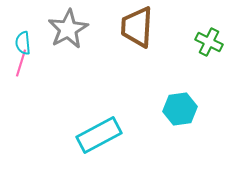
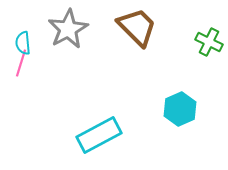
brown trapezoid: rotated 132 degrees clockwise
cyan hexagon: rotated 16 degrees counterclockwise
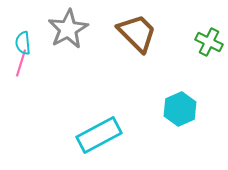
brown trapezoid: moved 6 px down
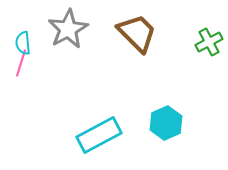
green cross: rotated 36 degrees clockwise
cyan hexagon: moved 14 px left, 14 px down
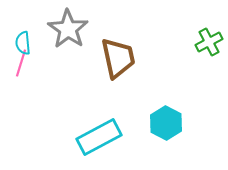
gray star: rotated 9 degrees counterclockwise
brown trapezoid: moved 19 px left, 25 px down; rotated 33 degrees clockwise
cyan hexagon: rotated 8 degrees counterclockwise
cyan rectangle: moved 2 px down
